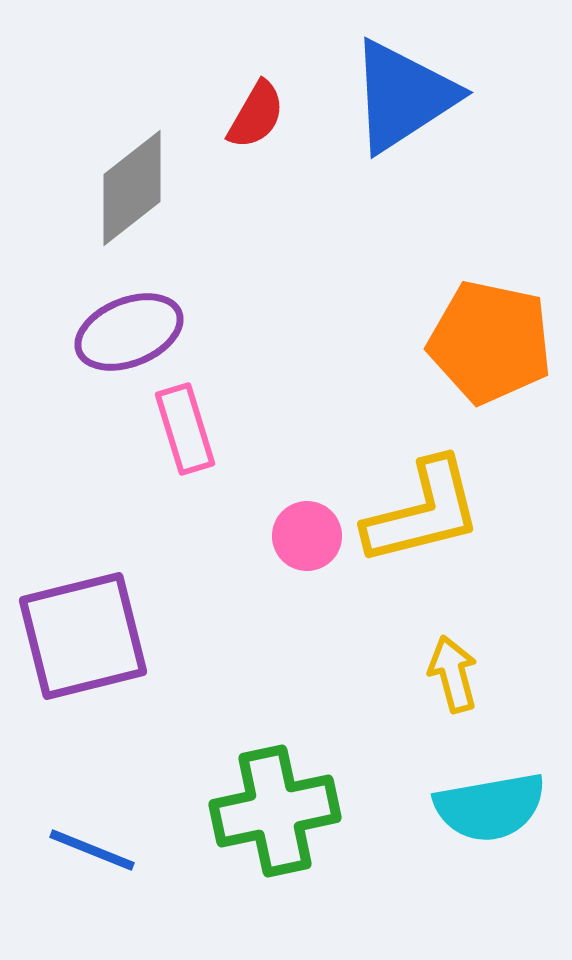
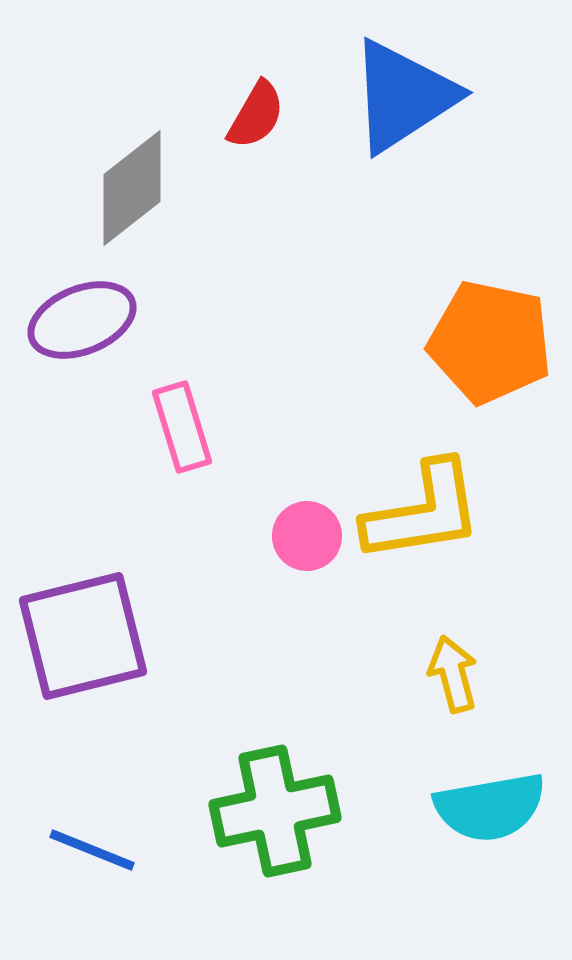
purple ellipse: moved 47 px left, 12 px up
pink rectangle: moved 3 px left, 2 px up
yellow L-shape: rotated 5 degrees clockwise
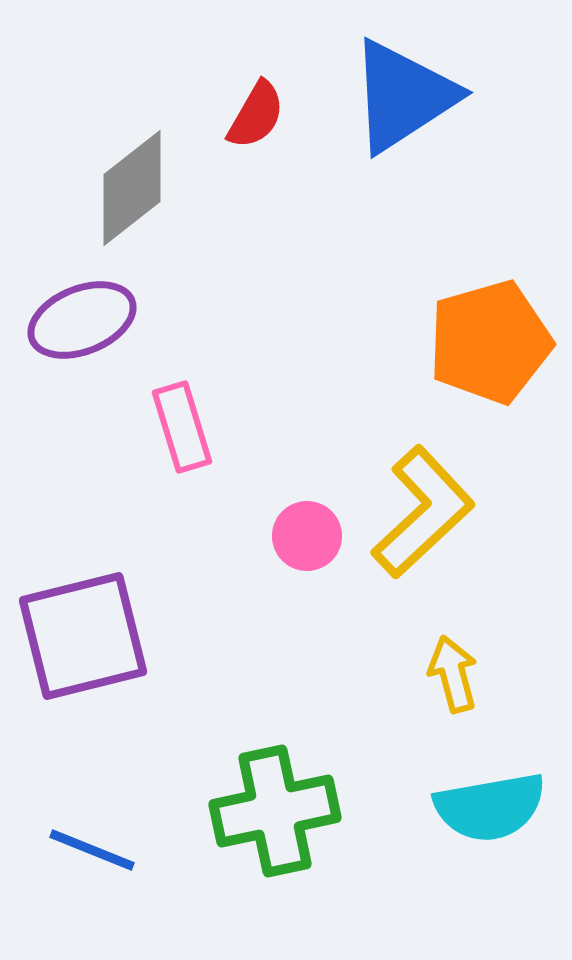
orange pentagon: rotated 28 degrees counterclockwise
yellow L-shape: rotated 34 degrees counterclockwise
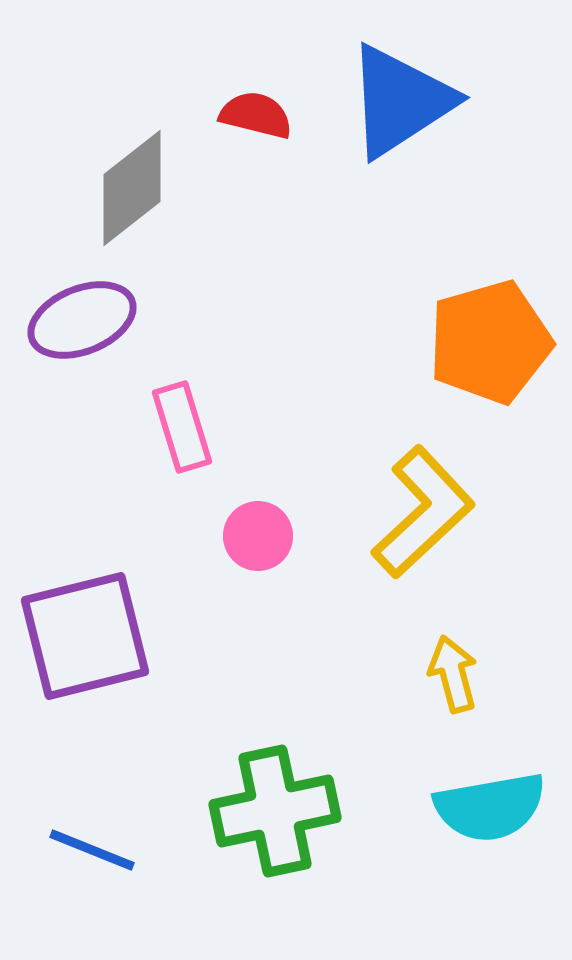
blue triangle: moved 3 px left, 5 px down
red semicircle: rotated 106 degrees counterclockwise
pink circle: moved 49 px left
purple square: moved 2 px right
